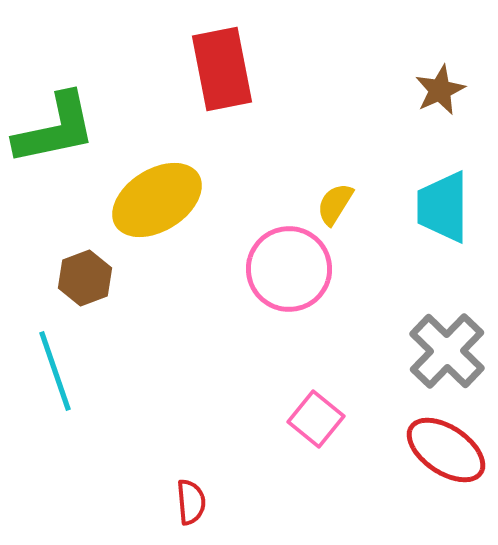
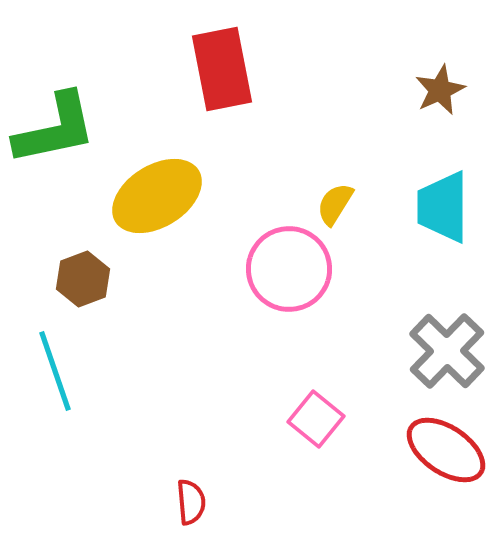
yellow ellipse: moved 4 px up
brown hexagon: moved 2 px left, 1 px down
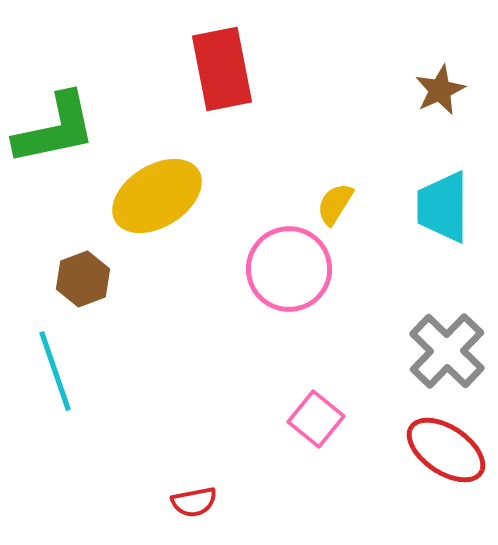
red semicircle: moved 3 px right; rotated 84 degrees clockwise
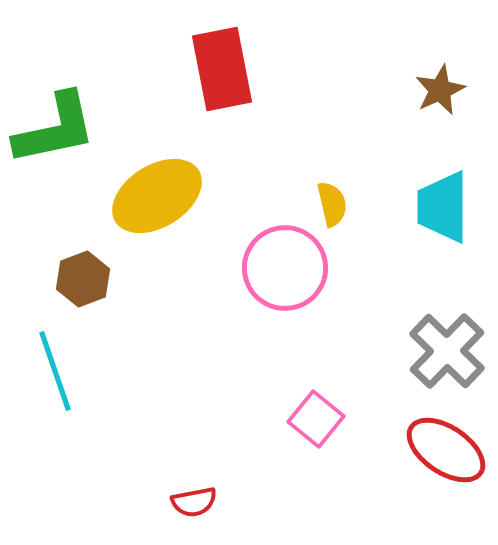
yellow semicircle: moved 3 px left; rotated 135 degrees clockwise
pink circle: moved 4 px left, 1 px up
